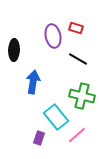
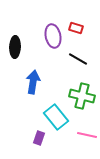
black ellipse: moved 1 px right, 3 px up
pink line: moved 10 px right; rotated 54 degrees clockwise
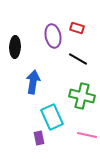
red rectangle: moved 1 px right
cyan rectangle: moved 4 px left; rotated 15 degrees clockwise
purple rectangle: rotated 32 degrees counterclockwise
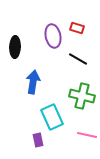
purple rectangle: moved 1 px left, 2 px down
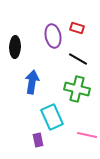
blue arrow: moved 1 px left
green cross: moved 5 px left, 7 px up
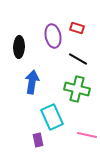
black ellipse: moved 4 px right
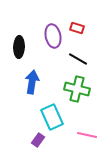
purple rectangle: rotated 48 degrees clockwise
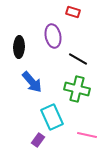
red rectangle: moved 4 px left, 16 px up
blue arrow: rotated 130 degrees clockwise
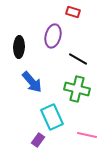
purple ellipse: rotated 25 degrees clockwise
